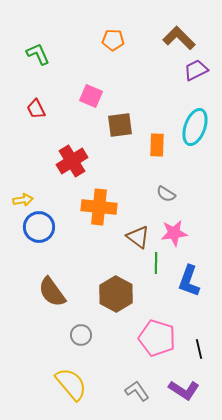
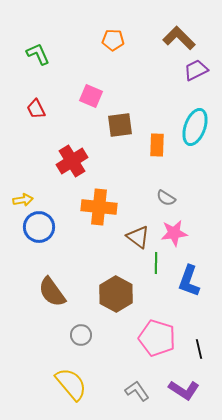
gray semicircle: moved 4 px down
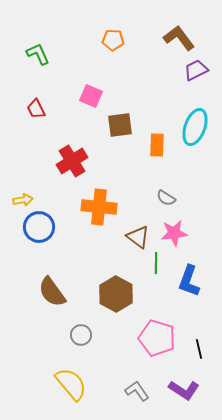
brown L-shape: rotated 8 degrees clockwise
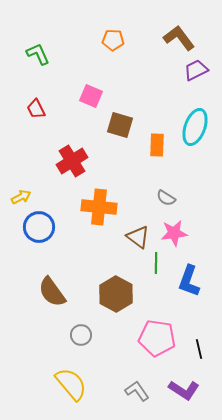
brown square: rotated 24 degrees clockwise
yellow arrow: moved 2 px left, 3 px up; rotated 18 degrees counterclockwise
pink pentagon: rotated 9 degrees counterclockwise
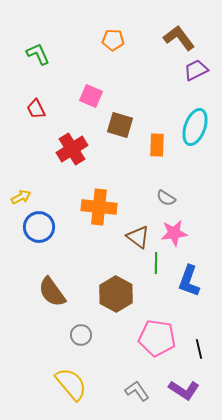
red cross: moved 12 px up
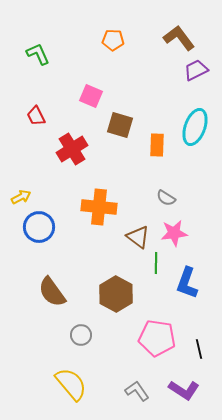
red trapezoid: moved 7 px down
blue L-shape: moved 2 px left, 2 px down
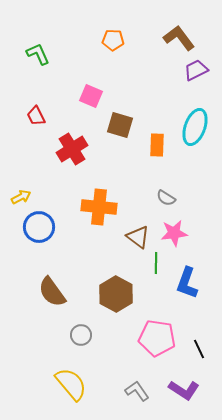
black line: rotated 12 degrees counterclockwise
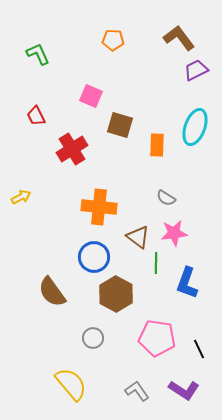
blue circle: moved 55 px right, 30 px down
gray circle: moved 12 px right, 3 px down
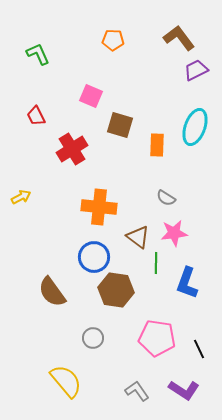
brown hexagon: moved 4 px up; rotated 20 degrees counterclockwise
yellow semicircle: moved 5 px left, 3 px up
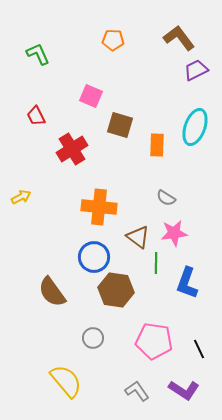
pink pentagon: moved 3 px left, 3 px down
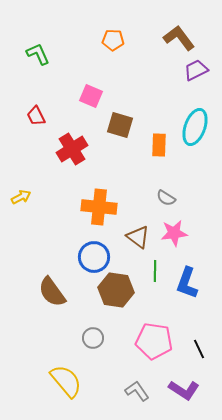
orange rectangle: moved 2 px right
green line: moved 1 px left, 8 px down
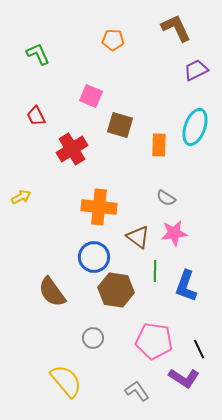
brown L-shape: moved 3 px left, 10 px up; rotated 12 degrees clockwise
blue L-shape: moved 1 px left, 3 px down
purple L-shape: moved 12 px up
